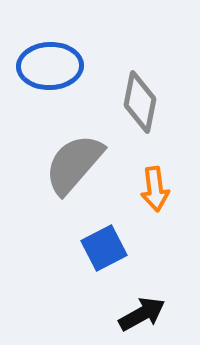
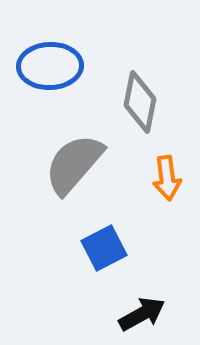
orange arrow: moved 12 px right, 11 px up
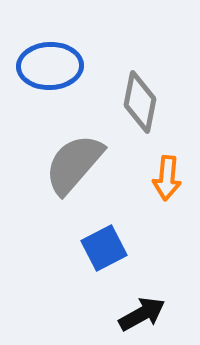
orange arrow: rotated 12 degrees clockwise
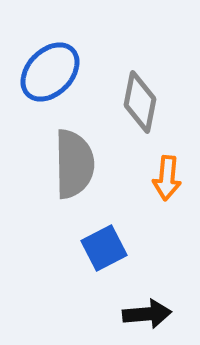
blue ellipse: moved 6 px down; rotated 44 degrees counterclockwise
gray semicircle: rotated 138 degrees clockwise
black arrow: moved 5 px right; rotated 24 degrees clockwise
